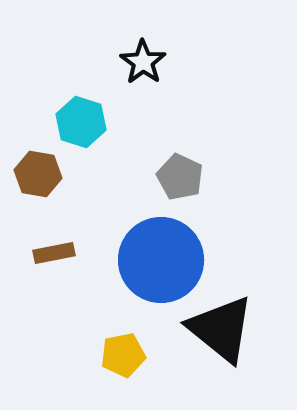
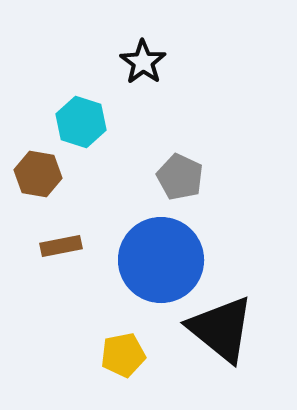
brown rectangle: moved 7 px right, 7 px up
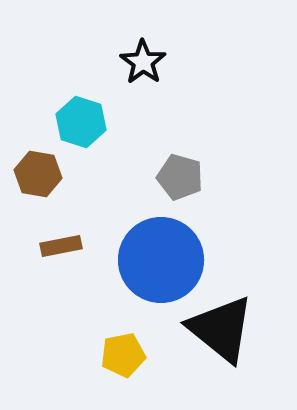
gray pentagon: rotated 9 degrees counterclockwise
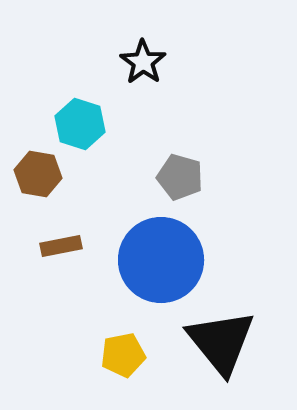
cyan hexagon: moved 1 px left, 2 px down
black triangle: moved 13 px down; rotated 12 degrees clockwise
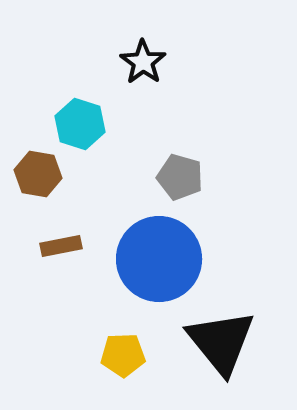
blue circle: moved 2 px left, 1 px up
yellow pentagon: rotated 9 degrees clockwise
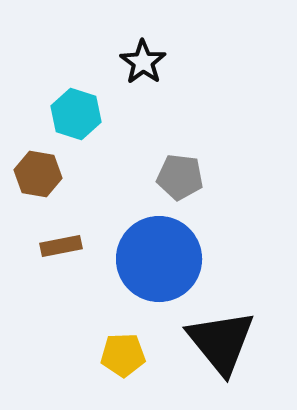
cyan hexagon: moved 4 px left, 10 px up
gray pentagon: rotated 9 degrees counterclockwise
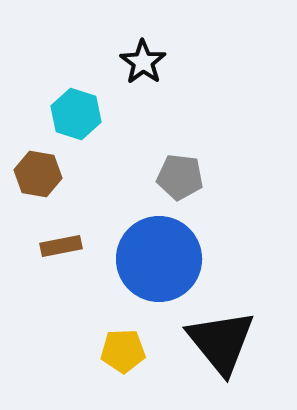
yellow pentagon: moved 4 px up
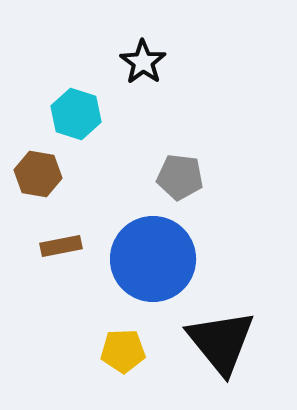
blue circle: moved 6 px left
